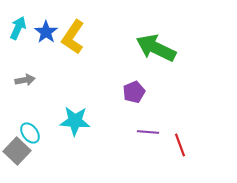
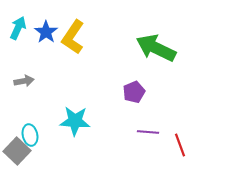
gray arrow: moved 1 px left, 1 px down
cyan ellipse: moved 2 px down; rotated 25 degrees clockwise
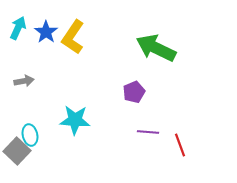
cyan star: moved 1 px up
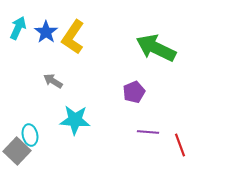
gray arrow: moved 29 px right; rotated 138 degrees counterclockwise
